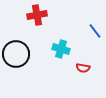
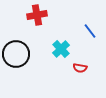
blue line: moved 5 px left
cyan cross: rotated 30 degrees clockwise
red semicircle: moved 3 px left
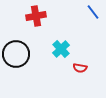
red cross: moved 1 px left, 1 px down
blue line: moved 3 px right, 19 px up
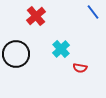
red cross: rotated 30 degrees counterclockwise
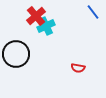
cyan cross: moved 15 px left, 23 px up; rotated 18 degrees clockwise
red semicircle: moved 2 px left
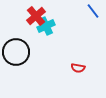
blue line: moved 1 px up
black circle: moved 2 px up
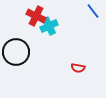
red cross: rotated 24 degrees counterclockwise
cyan cross: moved 3 px right
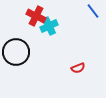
red semicircle: rotated 32 degrees counterclockwise
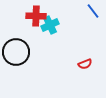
red cross: rotated 24 degrees counterclockwise
cyan cross: moved 1 px right, 1 px up
red semicircle: moved 7 px right, 4 px up
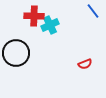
red cross: moved 2 px left
black circle: moved 1 px down
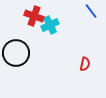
blue line: moved 2 px left
red cross: rotated 18 degrees clockwise
red semicircle: rotated 56 degrees counterclockwise
